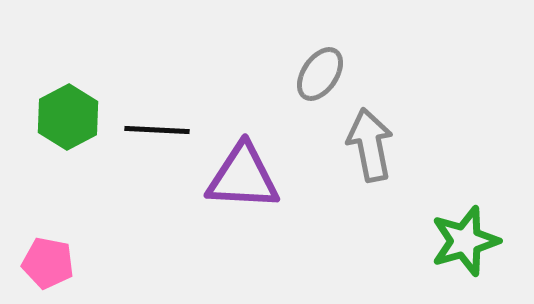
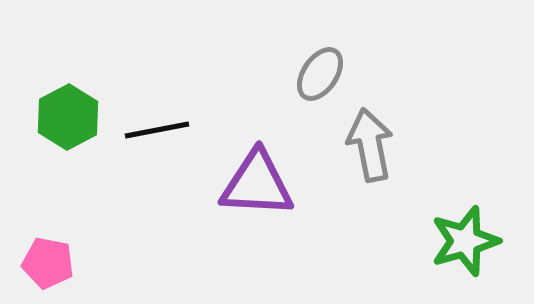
black line: rotated 14 degrees counterclockwise
purple triangle: moved 14 px right, 7 px down
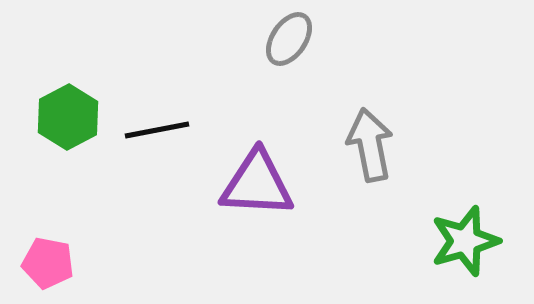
gray ellipse: moved 31 px left, 35 px up
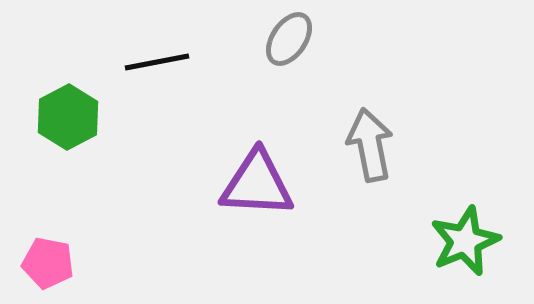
black line: moved 68 px up
green star: rotated 6 degrees counterclockwise
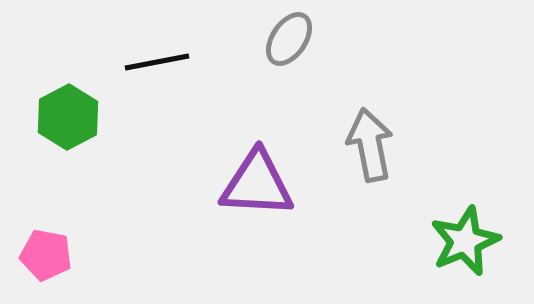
pink pentagon: moved 2 px left, 8 px up
